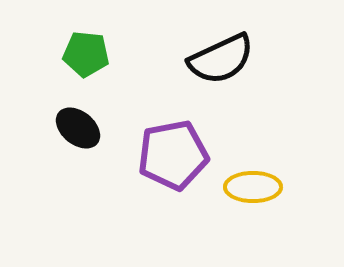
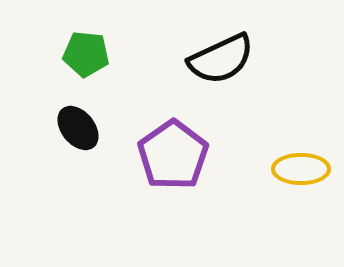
black ellipse: rotated 12 degrees clockwise
purple pentagon: rotated 24 degrees counterclockwise
yellow ellipse: moved 48 px right, 18 px up
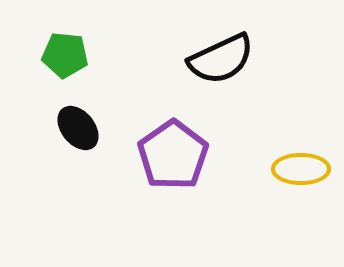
green pentagon: moved 21 px left, 1 px down
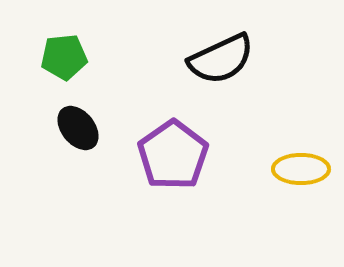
green pentagon: moved 1 px left, 2 px down; rotated 12 degrees counterclockwise
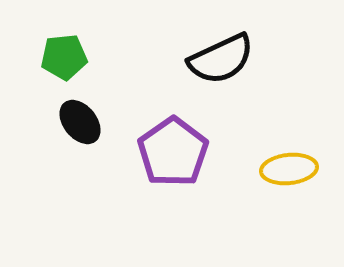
black ellipse: moved 2 px right, 6 px up
purple pentagon: moved 3 px up
yellow ellipse: moved 12 px left; rotated 6 degrees counterclockwise
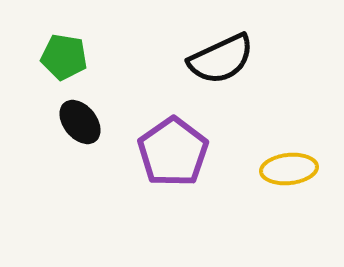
green pentagon: rotated 15 degrees clockwise
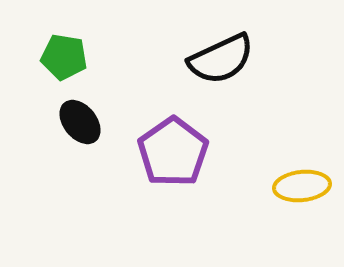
yellow ellipse: moved 13 px right, 17 px down
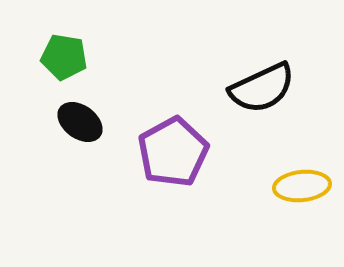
black semicircle: moved 41 px right, 29 px down
black ellipse: rotated 15 degrees counterclockwise
purple pentagon: rotated 6 degrees clockwise
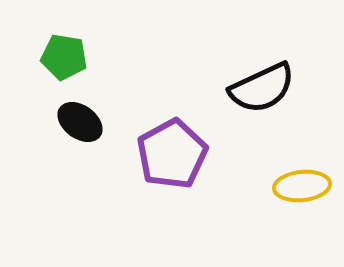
purple pentagon: moved 1 px left, 2 px down
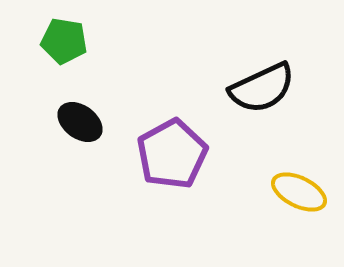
green pentagon: moved 16 px up
yellow ellipse: moved 3 px left, 6 px down; rotated 32 degrees clockwise
